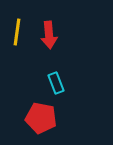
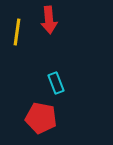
red arrow: moved 15 px up
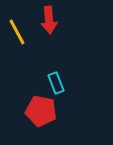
yellow line: rotated 36 degrees counterclockwise
red pentagon: moved 7 px up
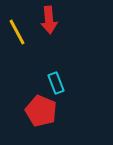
red pentagon: rotated 12 degrees clockwise
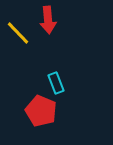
red arrow: moved 1 px left
yellow line: moved 1 px right, 1 px down; rotated 16 degrees counterclockwise
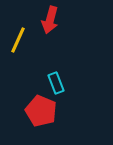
red arrow: moved 2 px right; rotated 20 degrees clockwise
yellow line: moved 7 px down; rotated 68 degrees clockwise
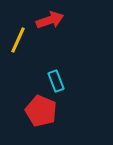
red arrow: rotated 124 degrees counterclockwise
cyan rectangle: moved 2 px up
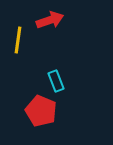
yellow line: rotated 16 degrees counterclockwise
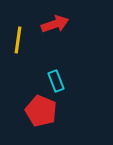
red arrow: moved 5 px right, 4 px down
